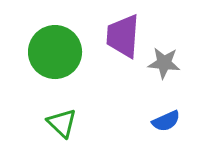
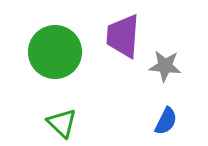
gray star: moved 1 px right, 3 px down
blue semicircle: rotated 40 degrees counterclockwise
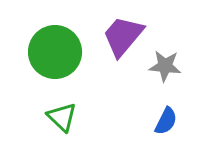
purple trapezoid: rotated 36 degrees clockwise
green triangle: moved 6 px up
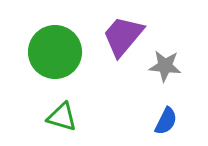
green triangle: rotated 28 degrees counterclockwise
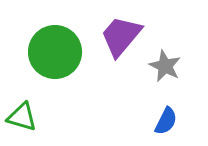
purple trapezoid: moved 2 px left
gray star: rotated 20 degrees clockwise
green triangle: moved 40 px left
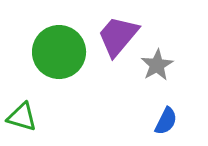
purple trapezoid: moved 3 px left
green circle: moved 4 px right
gray star: moved 8 px left, 1 px up; rotated 16 degrees clockwise
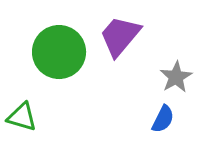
purple trapezoid: moved 2 px right
gray star: moved 19 px right, 12 px down
blue semicircle: moved 3 px left, 2 px up
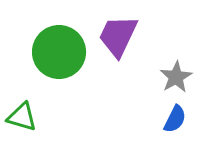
purple trapezoid: moved 2 px left; rotated 15 degrees counterclockwise
blue semicircle: moved 12 px right
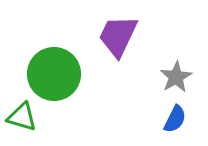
green circle: moved 5 px left, 22 px down
